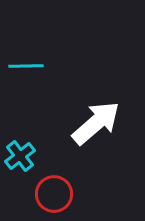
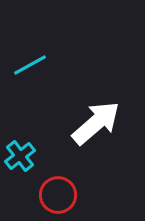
cyan line: moved 4 px right, 1 px up; rotated 28 degrees counterclockwise
red circle: moved 4 px right, 1 px down
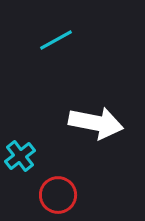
cyan line: moved 26 px right, 25 px up
white arrow: rotated 52 degrees clockwise
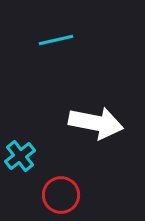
cyan line: rotated 16 degrees clockwise
red circle: moved 3 px right
